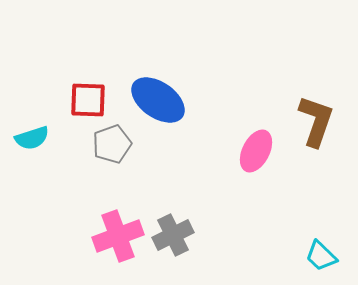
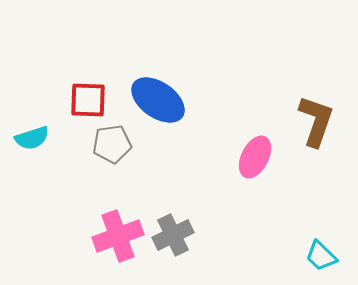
gray pentagon: rotated 12 degrees clockwise
pink ellipse: moved 1 px left, 6 px down
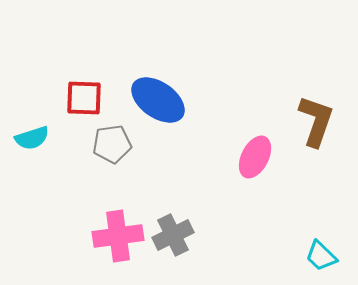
red square: moved 4 px left, 2 px up
pink cross: rotated 12 degrees clockwise
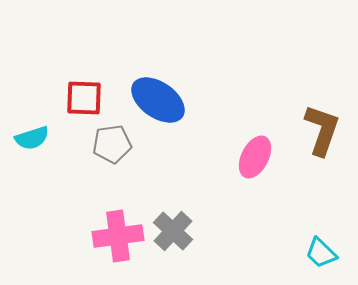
brown L-shape: moved 6 px right, 9 px down
gray cross: moved 4 px up; rotated 21 degrees counterclockwise
cyan trapezoid: moved 3 px up
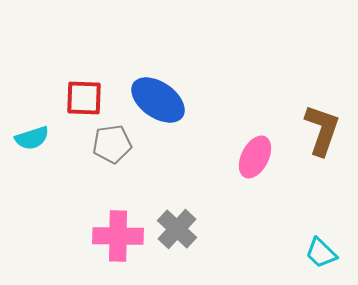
gray cross: moved 4 px right, 2 px up
pink cross: rotated 9 degrees clockwise
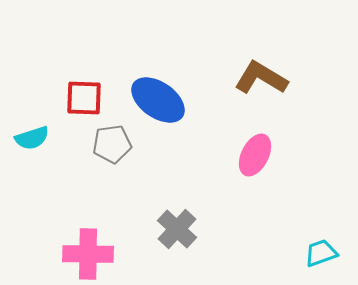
brown L-shape: moved 61 px left, 52 px up; rotated 78 degrees counterclockwise
pink ellipse: moved 2 px up
pink cross: moved 30 px left, 18 px down
cyan trapezoid: rotated 116 degrees clockwise
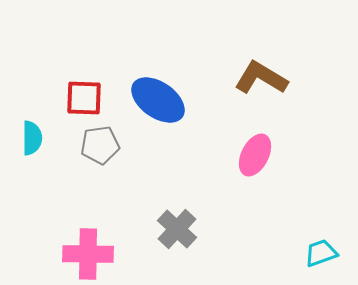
cyan semicircle: rotated 72 degrees counterclockwise
gray pentagon: moved 12 px left, 1 px down
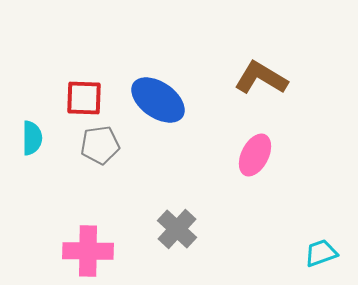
pink cross: moved 3 px up
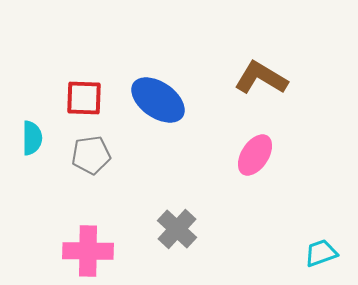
gray pentagon: moved 9 px left, 10 px down
pink ellipse: rotated 6 degrees clockwise
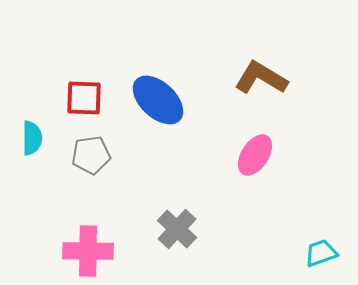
blue ellipse: rotated 8 degrees clockwise
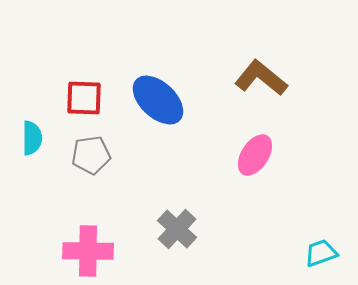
brown L-shape: rotated 8 degrees clockwise
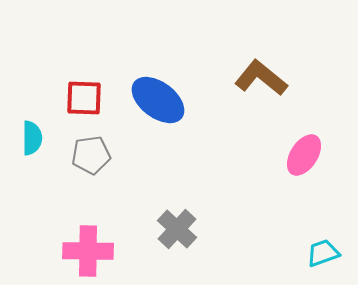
blue ellipse: rotated 6 degrees counterclockwise
pink ellipse: moved 49 px right
cyan trapezoid: moved 2 px right
